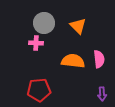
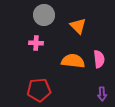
gray circle: moved 8 px up
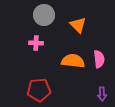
orange triangle: moved 1 px up
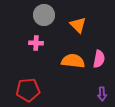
pink semicircle: rotated 18 degrees clockwise
red pentagon: moved 11 px left
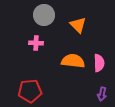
pink semicircle: moved 4 px down; rotated 12 degrees counterclockwise
red pentagon: moved 2 px right, 1 px down
purple arrow: rotated 16 degrees clockwise
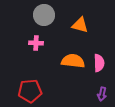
orange triangle: moved 2 px right; rotated 30 degrees counterclockwise
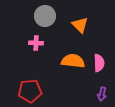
gray circle: moved 1 px right, 1 px down
orange triangle: rotated 30 degrees clockwise
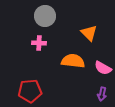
orange triangle: moved 9 px right, 8 px down
pink cross: moved 3 px right
pink semicircle: moved 4 px right, 5 px down; rotated 120 degrees clockwise
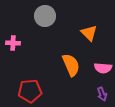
pink cross: moved 26 px left
orange semicircle: moved 2 px left, 4 px down; rotated 60 degrees clockwise
pink semicircle: rotated 24 degrees counterclockwise
purple arrow: rotated 32 degrees counterclockwise
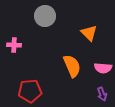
pink cross: moved 1 px right, 2 px down
orange semicircle: moved 1 px right, 1 px down
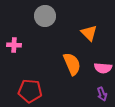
orange semicircle: moved 2 px up
red pentagon: rotated 10 degrees clockwise
